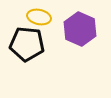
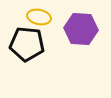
purple hexagon: moved 1 px right; rotated 20 degrees counterclockwise
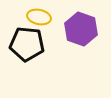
purple hexagon: rotated 16 degrees clockwise
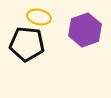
purple hexagon: moved 4 px right, 1 px down; rotated 20 degrees clockwise
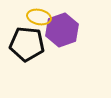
purple hexagon: moved 23 px left
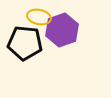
black pentagon: moved 2 px left, 1 px up
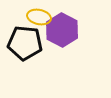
purple hexagon: rotated 12 degrees counterclockwise
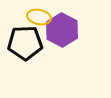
black pentagon: rotated 8 degrees counterclockwise
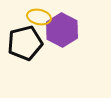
black pentagon: rotated 12 degrees counterclockwise
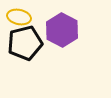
yellow ellipse: moved 20 px left
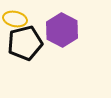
yellow ellipse: moved 4 px left, 2 px down
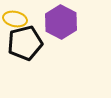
purple hexagon: moved 1 px left, 8 px up
